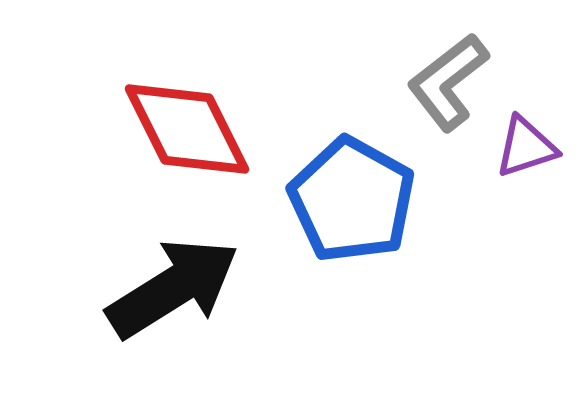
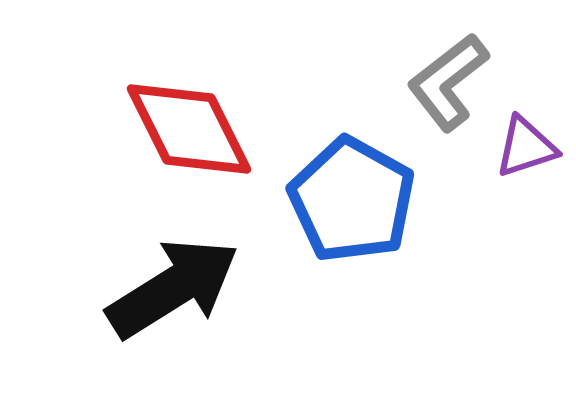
red diamond: moved 2 px right
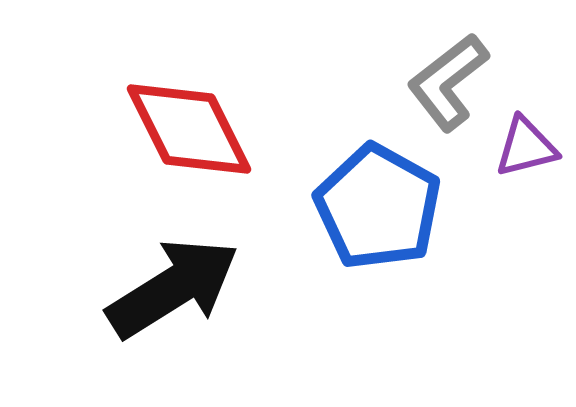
purple triangle: rotated 4 degrees clockwise
blue pentagon: moved 26 px right, 7 px down
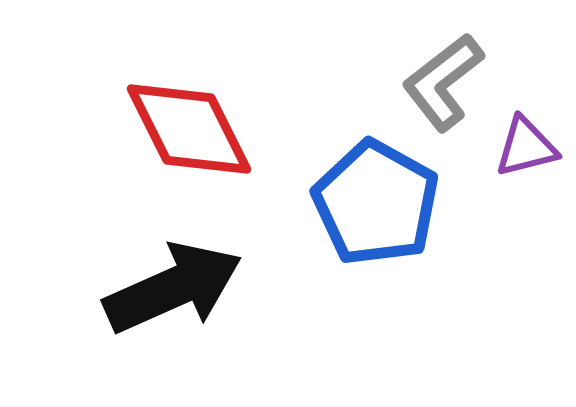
gray L-shape: moved 5 px left
blue pentagon: moved 2 px left, 4 px up
black arrow: rotated 8 degrees clockwise
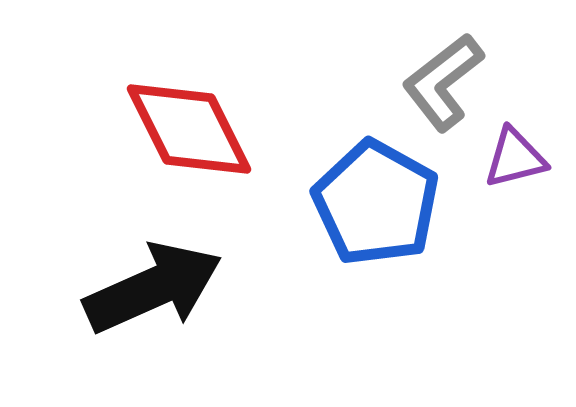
purple triangle: moved 11 px left, 11 px down
black arrow: moved 20 px left
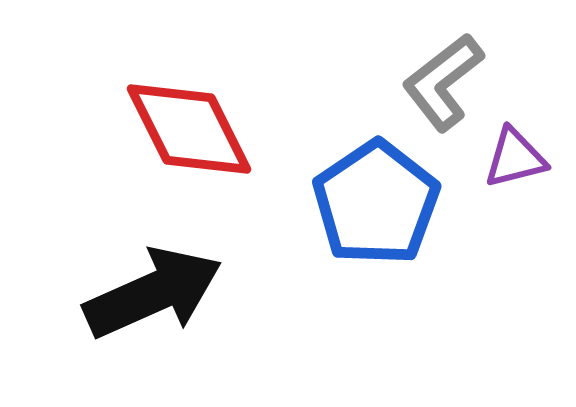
blue pentagon: rotated 9 degrees clockwise
black arrow: moved 5 px down
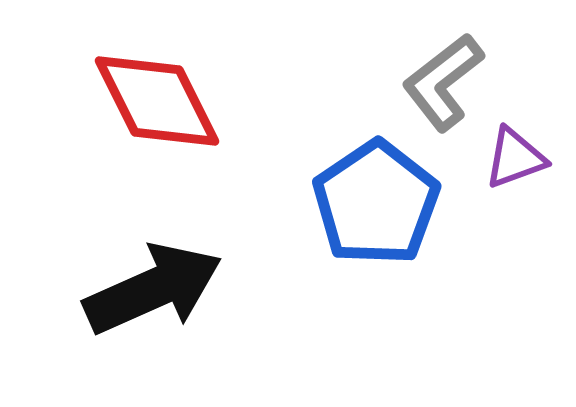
red diamond: moved 32 px left, 28 px up
purple triangle: rotated 6 degrees counterclockwise
black arrow: moved 4 px up
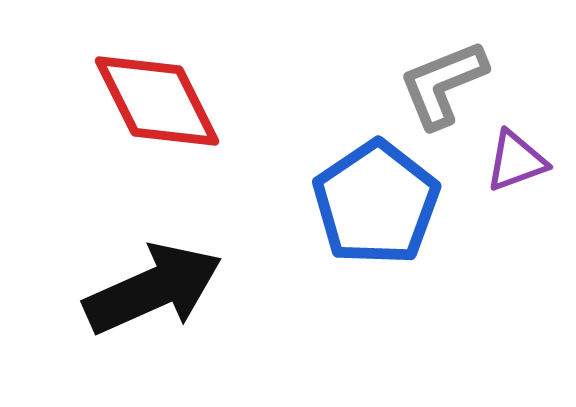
gray L-shape: moved 2 px down; rotated 16 degrees clockwise
purple triangle: moved 1 px right, 3 px down
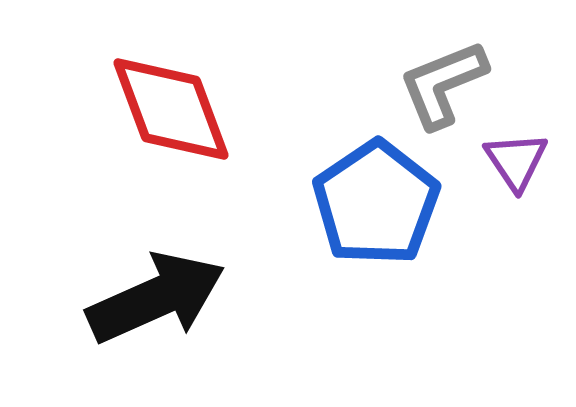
red diamond: moved 14 px right, 8 px down; rotated 6 degrees clockwise
purple triangle: rotated 44 degrees counterclockwise
black arrow: moved 3 px right, 9 px down
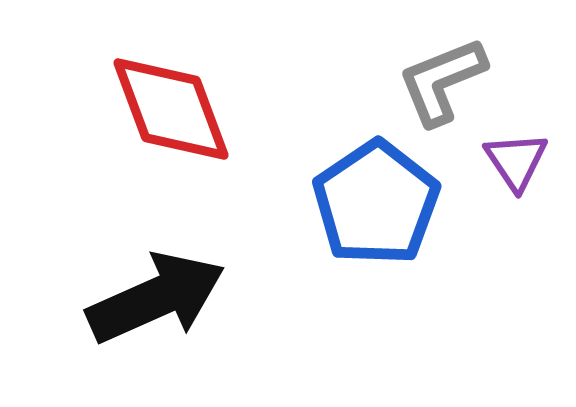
gray L-shape: moved 1 px left, 3 px up
